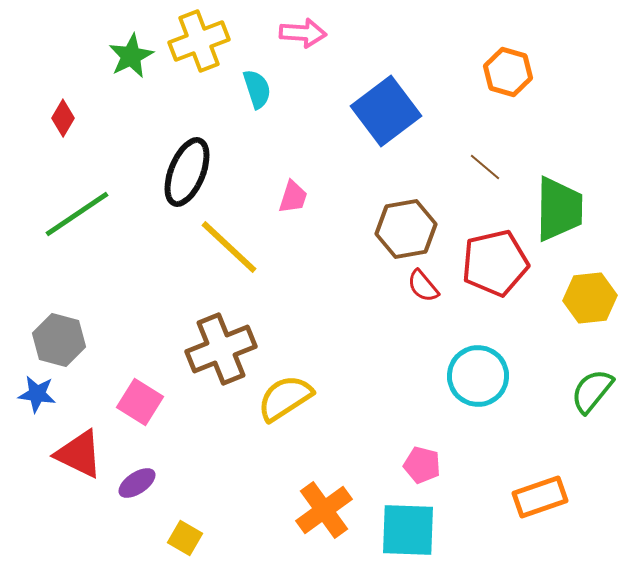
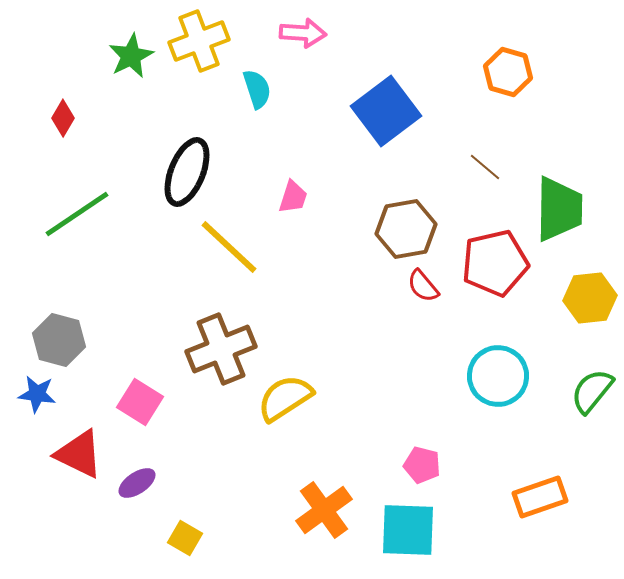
cyan circle: moved 20 px right
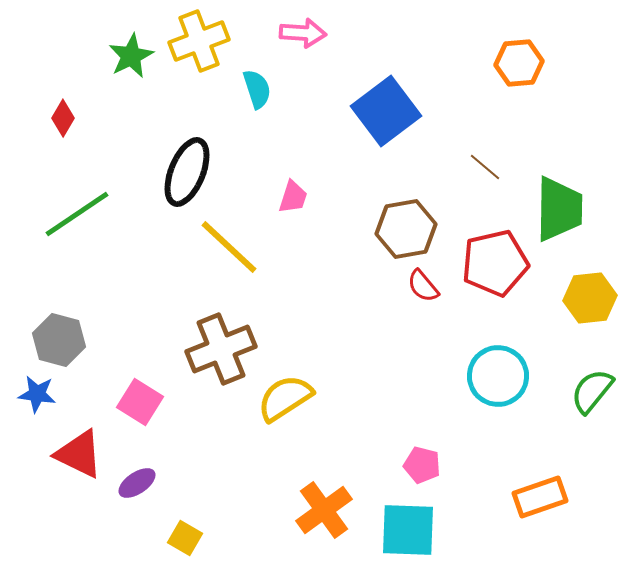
orange hexagon: moved 11 px right, 9 px up; rotated 21 degrees counterclockwise
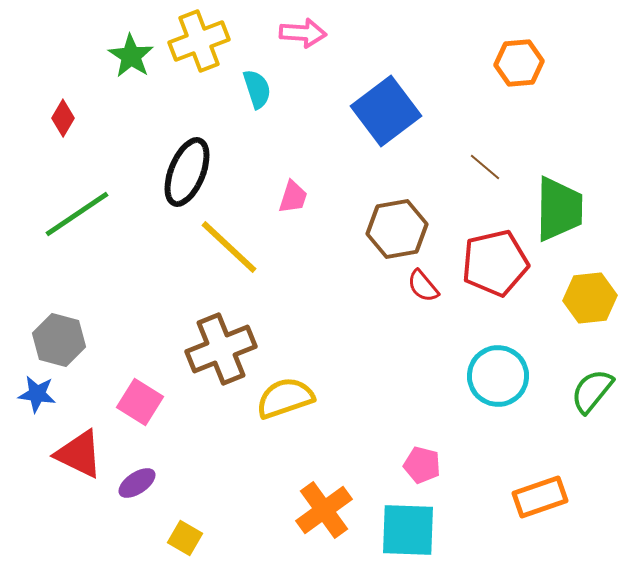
green star: rotated 12 degrees counterclockwise
brown hexagon: moved 9 px left
yellow semicircle: rotated 14 degrees clockwise
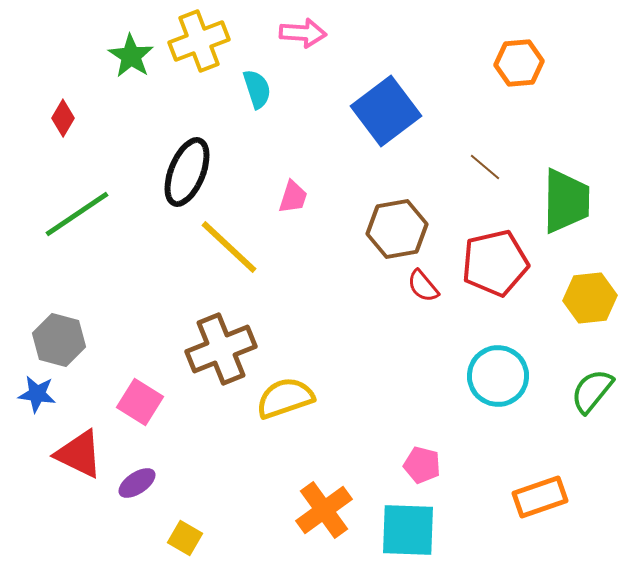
green trapezoid: moved 7 px right, 8 px up
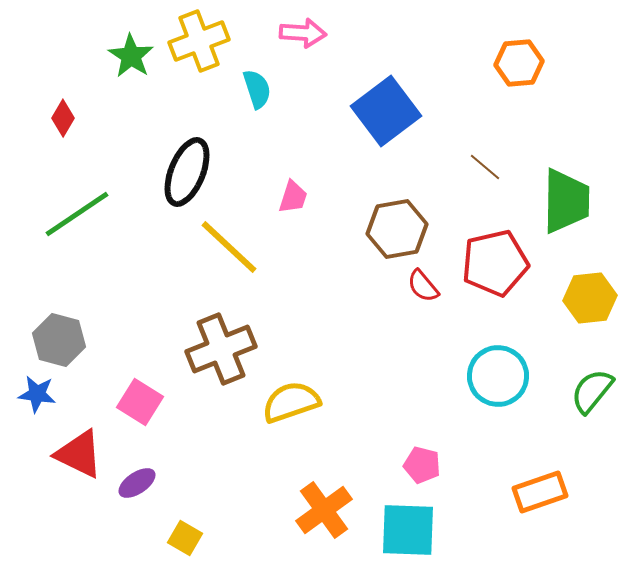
yellow semicircle: moved 6 px right, 4 px down
orange rectangle: moved 5 px up
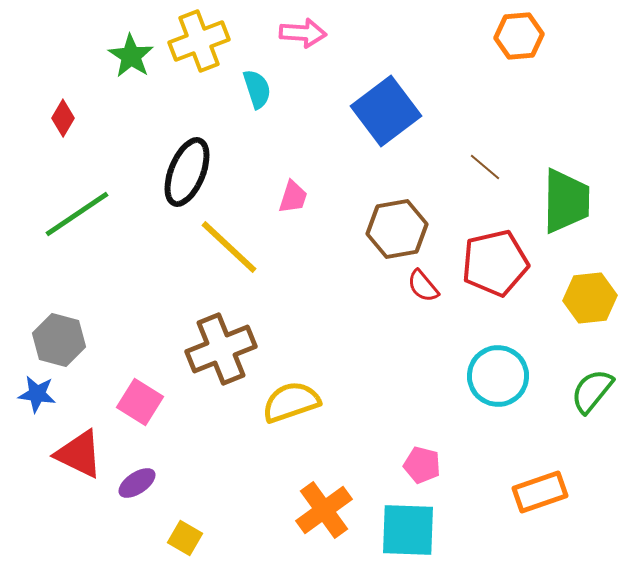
orange hexagon: moved 27 px up
